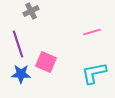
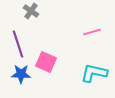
gray cross: rotated 28 degrees counterclockwise
cyan L-shape: rotated 24 degrees clockwise
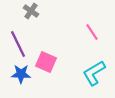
pink line: rotated 72 degrees clockwise
purple line: rotated 8 degrees counterclockwise
cyan L-shape: rotated 44 degrees counterclockwise
